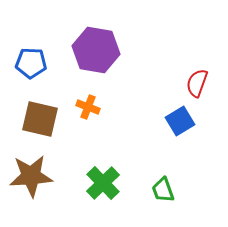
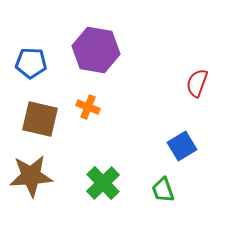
blue square: moved 2 px right, 25 px down
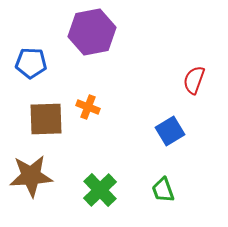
purple hexagon: moved 4 px left, 18 px up; rotated 21 degrees counterclockwise
red semicircle: moved 3 px left, 3 px up
brown square: moved 6 px right; rotated 15 degrees counterclockwise
blue square: moved 12 px left, 15 px up
green cross: moved 3 px left, 7 px down
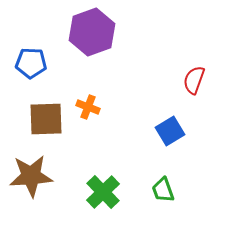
purple hexagon: rotated 9 degrees counterclockwise
green cross: moved 3 px right, 2 px down
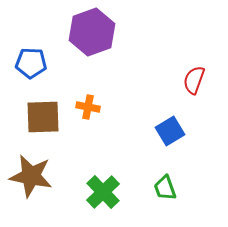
orange cross: rotated 10 degrees counterclockwise
brown square: moved 3 px left, 2 px up
brown star: rotated 15 degrees clockwise
green trapezoid: moved 2 px right, 2 px up
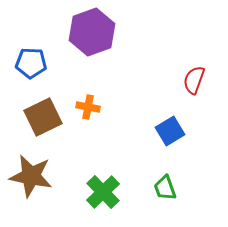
brown square: rotated 24 degrees counterclockwise
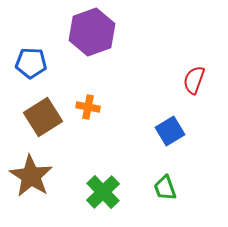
brown square: rotated 6 degrees counterclockwise
brown star: rotated 21 degrees clockwise
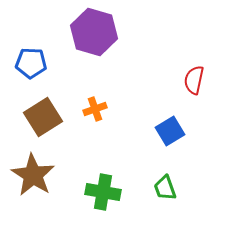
purple hexagon: moved 2 px right; rotated 24 degrees counterclockwise
red semicircle: rotated 8 degrees counterclockwise
orange cross: moved 7 px right, 2 px down; rotated 30 degrees counterclockwise
brown star: moved 2 px right, 1 px up
green cross: rotated 36 degrees counterclockwise
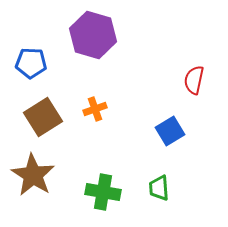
purple hexagon: moved 1 px left, 3 px down
green trapezoid: moved 6 px left; rotated 16 degrees clockwise
